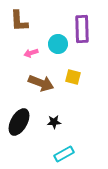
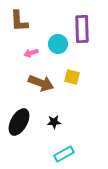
yellow square: moved 1 px left
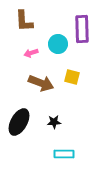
brown L-shape: moved 5 px right
cyan rectangle: rotated 30 degrees clockwise
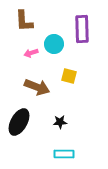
cyan circle: moved 4 px left
yellow square: moved 3 px left, 1 px up
brown arrow: moved 4 px left, 4 px down
black star: moved 6 px right
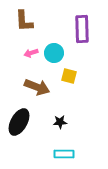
cyan circle: moved 9 px down
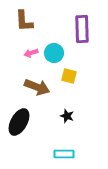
black star: moved 7 px right, 6 px up; rotated 24 degrees clockwise
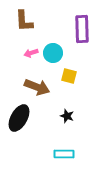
cyan circle: moved 1 px left
black ellipse: moved 4 px up
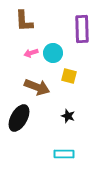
black star: moved 1 px right
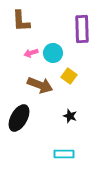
brown L-shape: moved 3 px left
yellow square: rotated 21 degrees clockwise
brown arrow: moved 3 px right, 2 px up
black star: moved 2 px right
